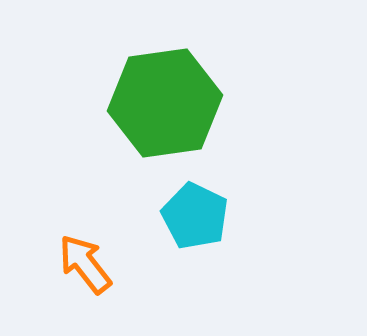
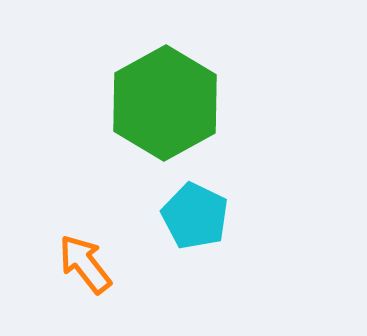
green hexagon: rotated 21 degrees counterclockwise
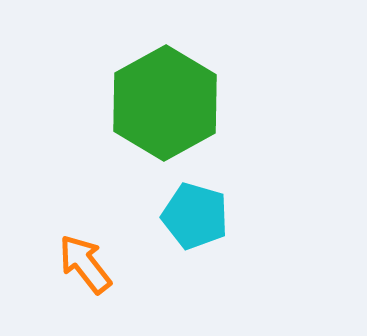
cyan pentagon: rotated 10 degrees counterclockwise
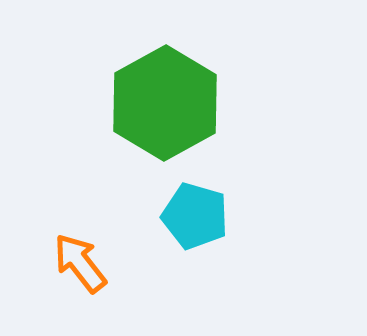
orange arrow: moved 5 px left, 1 px up
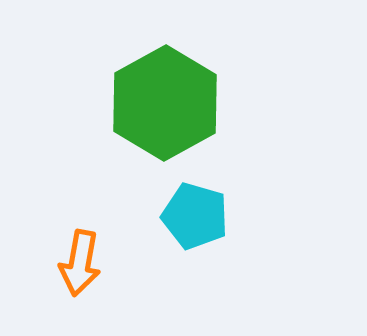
orange arrow: rotated 132 degrees counterclockwise
